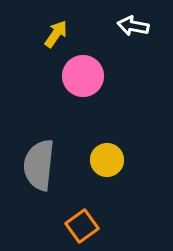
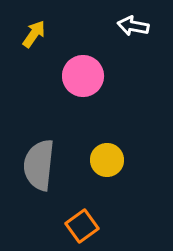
yellow arrow: moved 22 px left
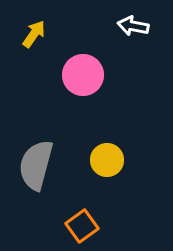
pink circle: moved 1 px up
gray semicircle: moved 3 px left; rotated 9 degrees clockwise
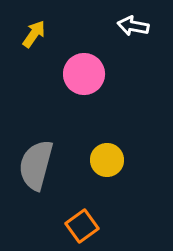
pink circle: moved 1 px right, 1 px up
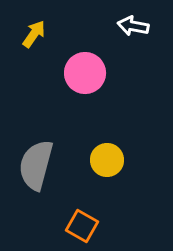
pink circle: moved 1 px right, 1 px up
orange square: rotated 24 degrees counterclockwise
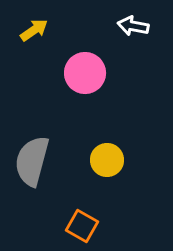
yellow arrow: moved 4 px up; rotated 20 degrees clockwise
gray semicircle: moved 4 px left, 4 px up
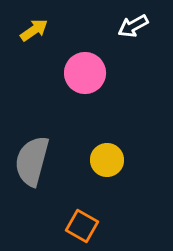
white arrow: rotated 40 degrees counterclockwise
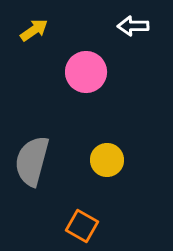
white arrow: rotated 28 degrees clockwise
pink circle: moved 1 px right, 1 px up
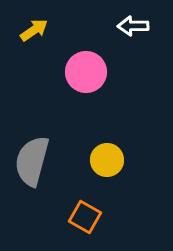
orange square: moved 3 px right, 9 px up
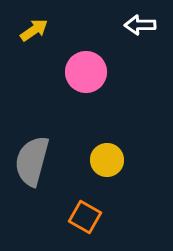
white arrow: moved 7 px right, 1 px up
